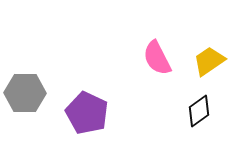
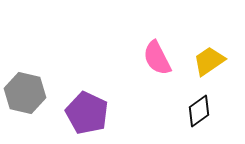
gray hexagon: rotated 12 degrees clockwise
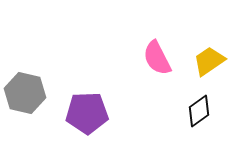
purple pentagon: rotated 27 degrees counterclockwise
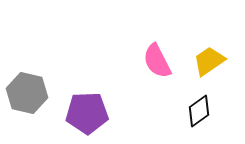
pink semicircle: moved 3 px down
gray hexagon: moved 2 px right
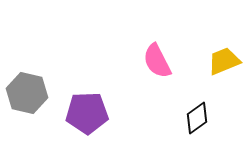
yellow trapezoid: moved 15 px right; rotated 12 degrees clockwise
black diamond: moved 2 px left, 7 px down
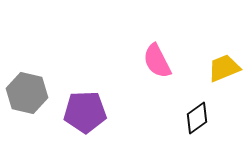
yellow trapezoid: moved 7 px down
purple pentagon: moved 2 px left, 1 px up
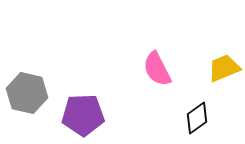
pink semicircle: moved 8 px down
purple pentagon: moved 2 px left, 3 px down
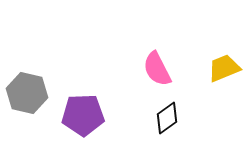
black diamond: moved 30 px left
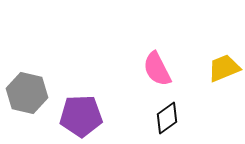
purple pentagon: moved 2 px left, 1 px down
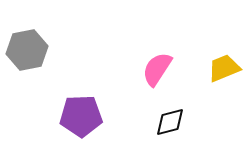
pink semicircle: rotated 60 degrees clockwise
gray hexagon: moved 43 px up; rotated 24 degrees counterclockwise
black diamond: moved 3 px right, 4 px down; rotated 20 degrees clockwise
